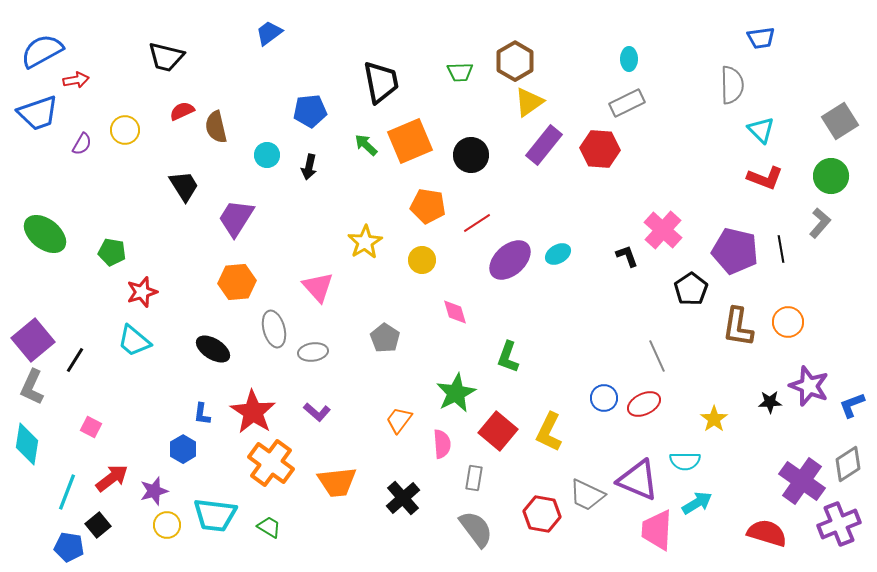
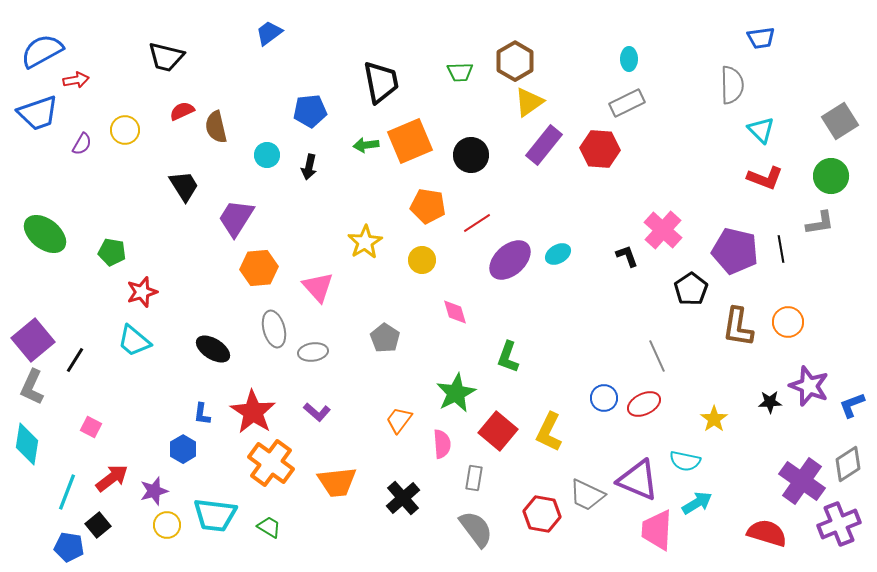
green arrow at (366, 145): rotated 50 degrees counterclockwise
gray L-shape at (820, 223): rotated 40 degrees clockwise
orange hexagon at (237, 282): moved 22 px right, 14 px up
cyan semicircle at (685, 461): rotated 12 degrees clockwise
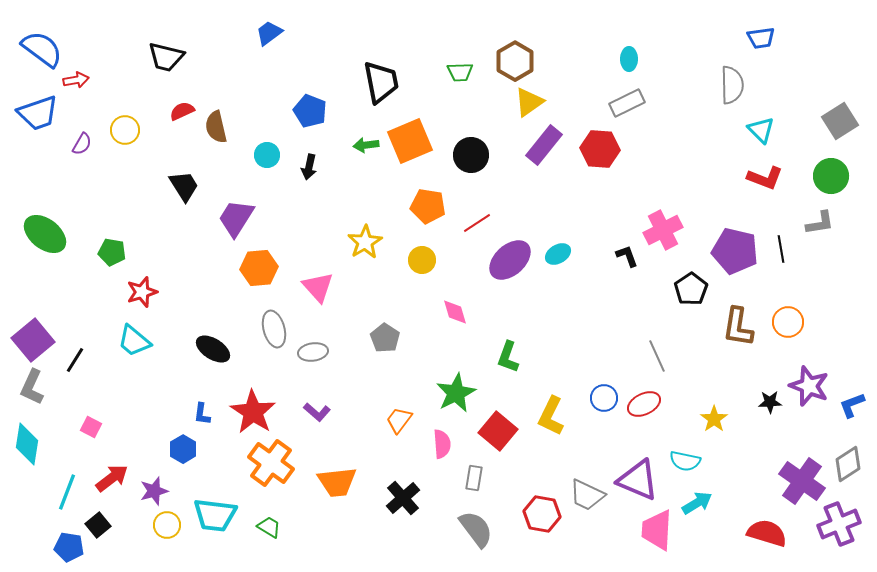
blue semicircle at (42, 51): moved 2 px up; rotated 66 degrees clockwise
blue pentagon at (310, 111): rotated 28 degrees clockwise
pink cross at (663, 230): rotated 21 degrees clockwise
yellow L-shape at (549, 432): moved 2 px right, 16 px up
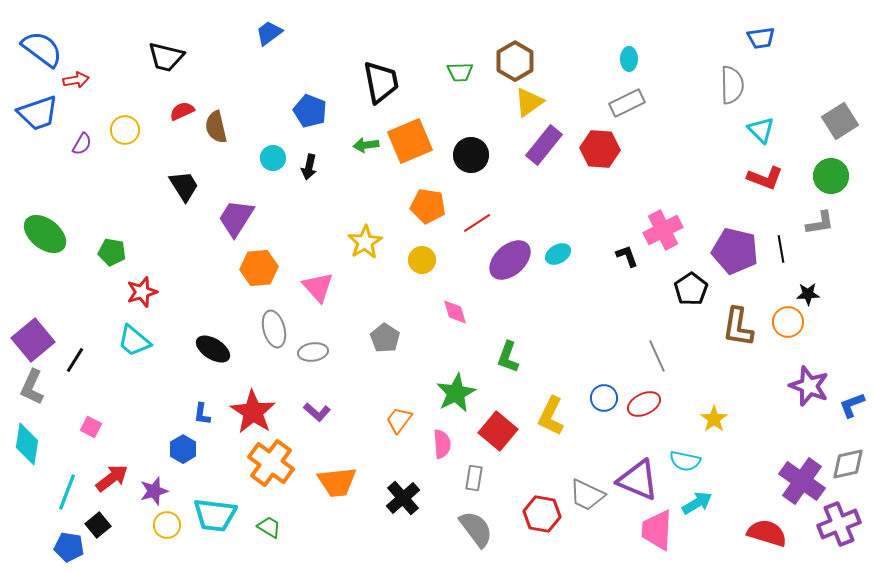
cyan circle at (267, 155): moved 6 px right, 3 px down
black star at (770, 402): moved 38 px right, 108 px up
gray diamond at (848, 464): rotated 21 degrees clockwise
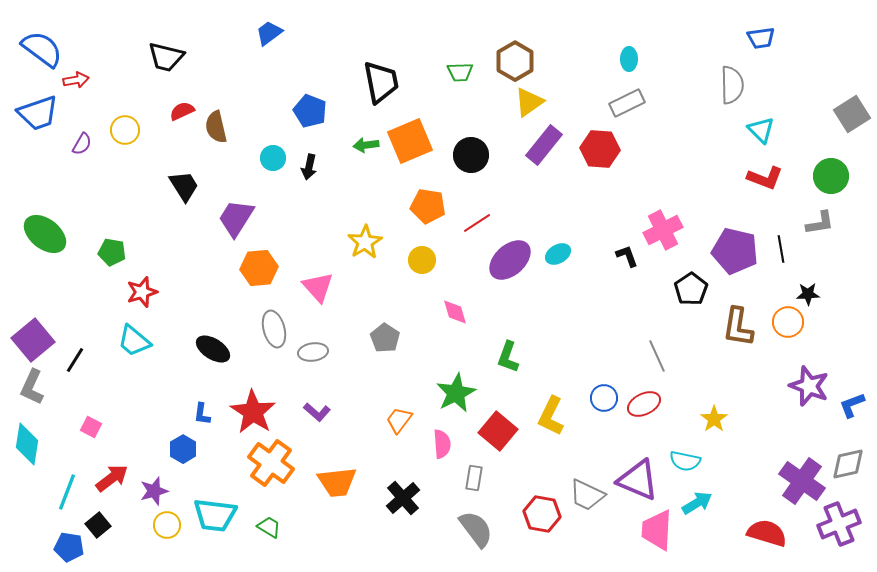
gray square at (840, 121): moved 12 px right, 7 px up
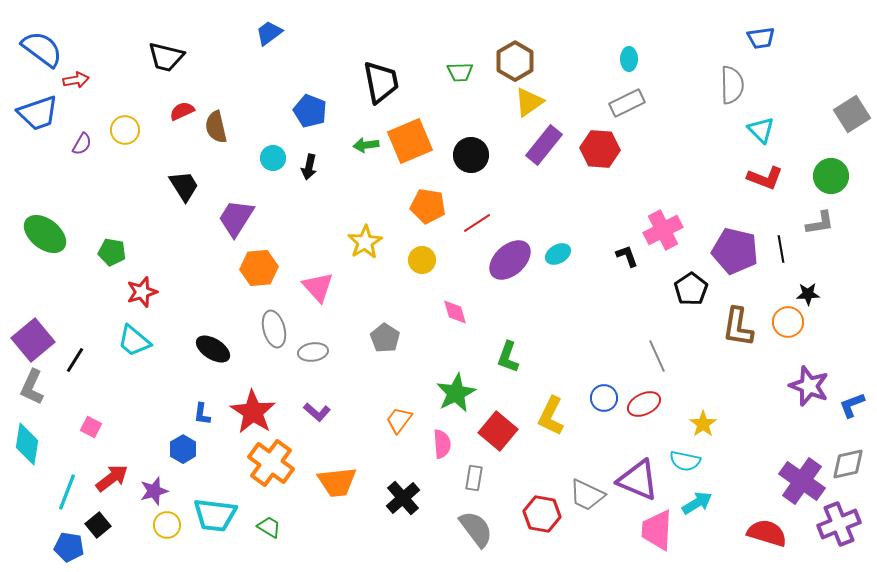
yellow star at (714, 419): moved 11 px left, 5 px down
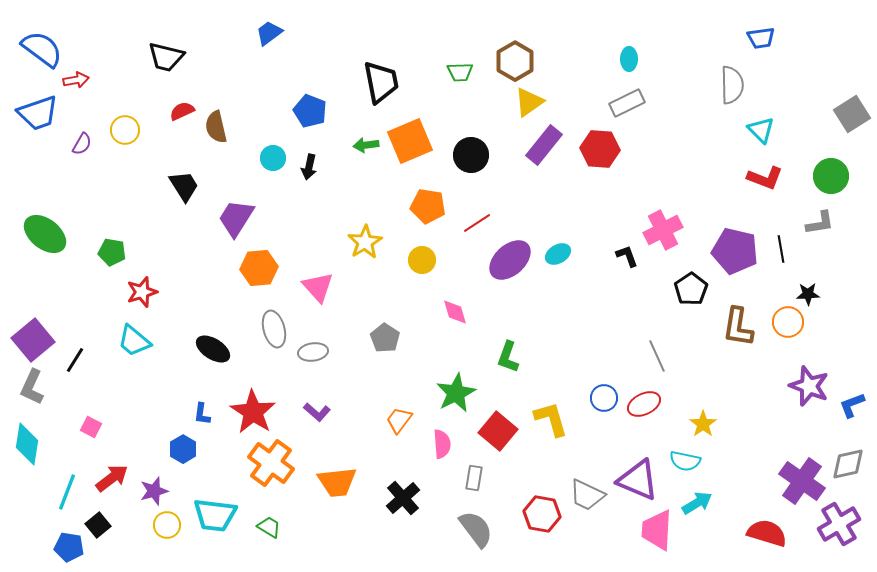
yellow L-shape at (551, 416): moved 3 px down; rotated 138 degrees clockwise
purple cross at (839, 524): rotated 9 degrees counterclockwise
